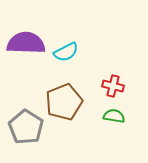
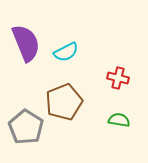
purple semicircle: rotated 66 degrees clockwise
red cross: moved 5 px right, 8 px up
green semicircle: moved 5 px right, 4 px down
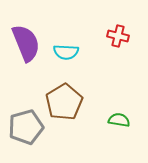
cyan semicircle: rotated 30 degrees clockwise
red cross: moved 42 px up
brown pentagon: rotated 9 degrees counterclockwise
gray pentagon: rotated 24 degrees clockwise
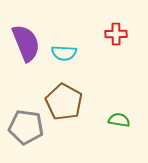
red cross: moved 2 px left, 2 px up; rotated 15 degrees counterclockwise
cyan semicircle: moved 2 px left, 1 px down
brown pentagon: rotated 12 degrees counterclockwise
gray pentagon: rotated 24 degrees clockwise
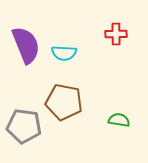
purple semicircle: moved 2 px down
brown pentagon: rotated 18 degrees counterclockwise
gray pentagon: moved 2 px left, 1 px up
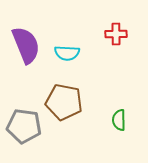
cyan semicircle: moved 3 px right
green semicircle: rotated 100 degrees counterclockwise
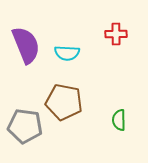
gray pentagon: moved 1 px right
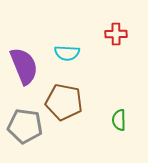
purple semicircle: moved 2 px left, 21 px down
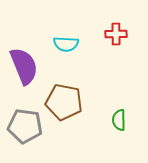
cyan semicircle: moved 1 px left, 9 px up
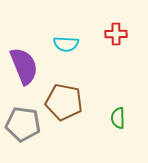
green semicircle: moved 1 px left, 2 px up
gray pentagon: moved 2 px left, 2 px up
